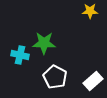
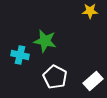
green star: moved 1 px right, 2 px up; rotated 10 degrees clockwise
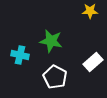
green star: moved 6 px right
white rectangle: moved 19 px up
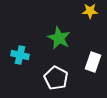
green star: moved 8 px right, 3 px up; rotated 15 degrees clockwise
white rectangle: rotated 30 degrees counterclockwise
white pentagon: moved 1 px right, 1 px down
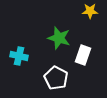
green star: rotated 10 degrees counterclockwise
cyan cross: moved 1 px left, 1 px down
white rectangle: moved 10 px left, 7 px up
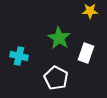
green star: rotated 15 degrees clockwise
white rectangle: moved 3 px right, 2 px up
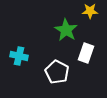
green star: moved 7 px right, 8 px up
white pentagon: moved 1 px right, 6 px up
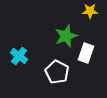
green star: moved 6 px down; rotated 20 degrees clockwise
cyan cross: rotated 24 degrees clockwise
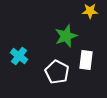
white rectangle: moved 7 px down; rotated 12 degrees counterclockwise
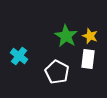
yellow star: moved 25 px down; rotated 21 degrees clockwise
green star: rotated 20 degrees counterclockwise
white rectangle: moved 2 px right, 1 px up
